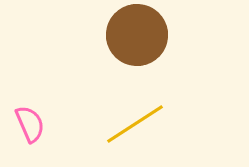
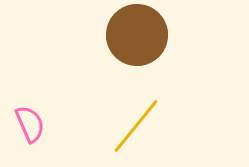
yellow line: moved 1 px right, 2 px down; rotated 18 degrees counterclockwise
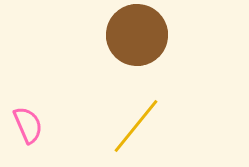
pink semicircle: moved 2 px left, 1 px down
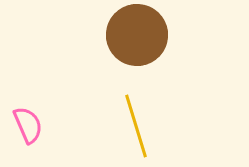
yellow line: rotated 56 degrees counterclockwise
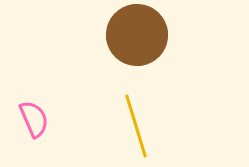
pink semicircle: moved 6 px right, 6 px up
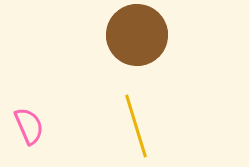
pink semicircle: moved 5 px left, 7 px down
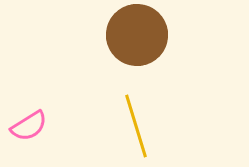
pink semicircle: rotated 81 degrees clockwise
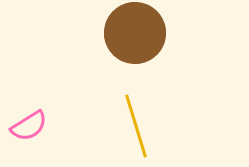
brown circle: moved 2 px left, 2 px up
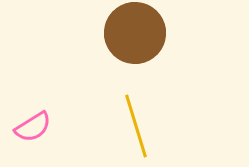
pink semicircle: moved 4 px right, 1 px down
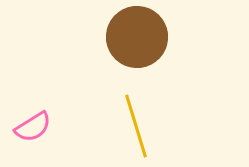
brown circle: moved 2 px right, 4 px down
